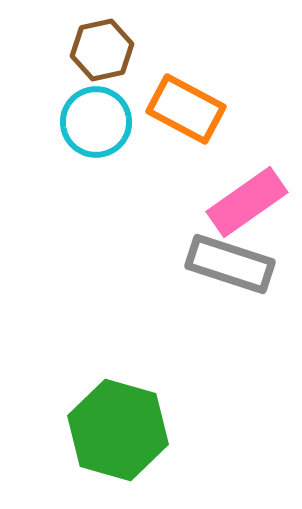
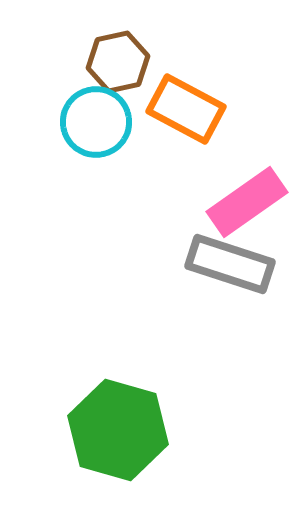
brown hexagon: moved 16 px right, 12 px down
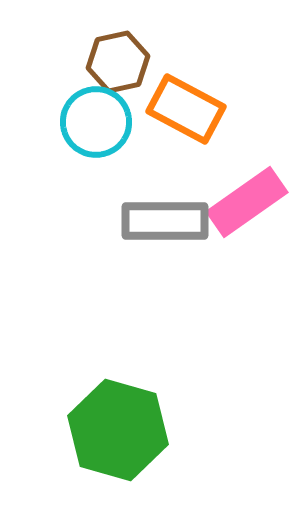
gray rectangle: moved 65 px left, 43 px up; rotated 18 degrees counterclockwise
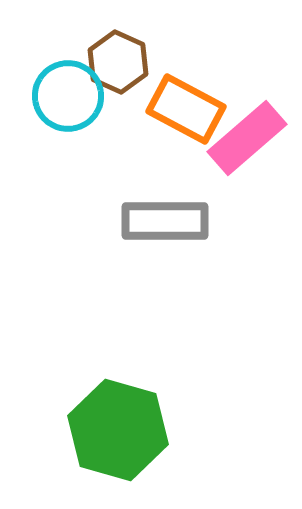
brown hexagon: rotated 24 degrees counterclockwise
cyan circle: moved 28 px left, 26 px up
pink rectangle: moved 64 px up; rotated 6 degrees counterclockwise
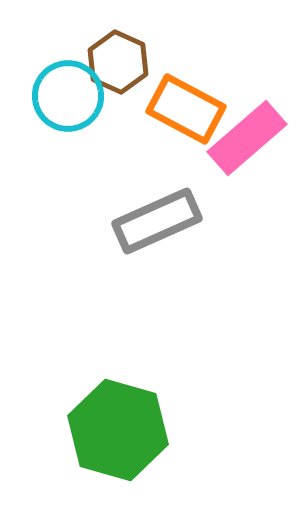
gray rectangle: moved 8 px left; rotated 24 degrees counterclockwise
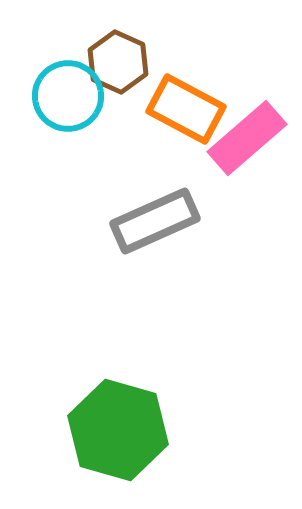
gray rectangle: moved 2 px left
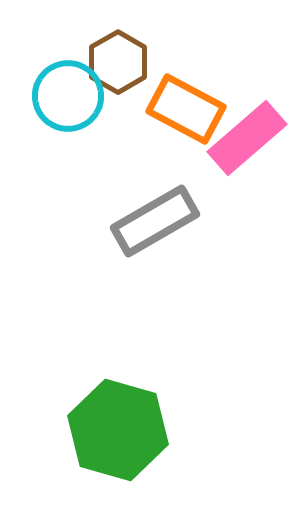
brown hexagon: rotated 6 degrees clockwise
gray rectangle: rotated 6 degrees counterclockwise
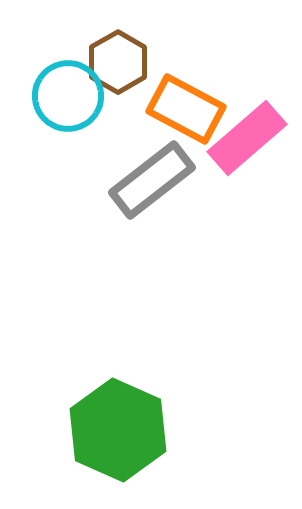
gray rectangle: moved 3 px left, 41 px up; rotated 8 degrees counterclockwise
green hexagon: rotated 8 degrees clockwise
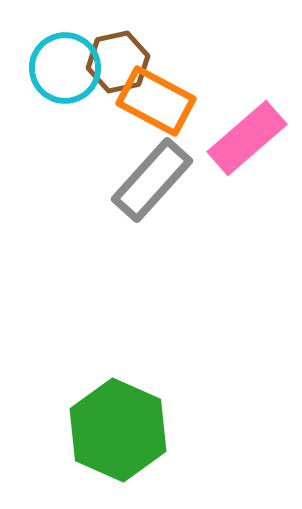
brown hexagon: rotated 18 degrees clockwise
cyan circle: moved 3 px left, 28 px up
orange rectangle: moved 30 px left, 8 px up
gray rectangle: rotated 10 degrees counterclockwise
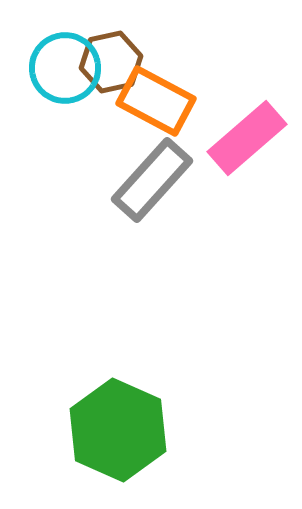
brown hexagon: moved 7 px left
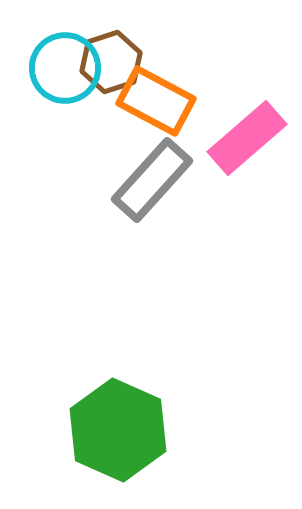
brown hexagon: rotated 6 degrees counterclockwise
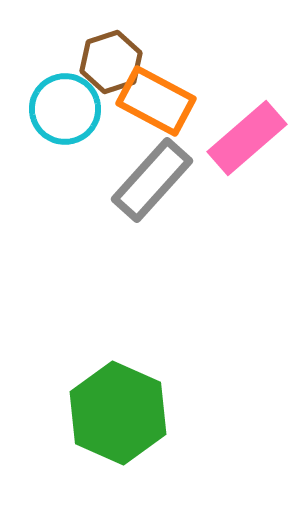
cyan circle: moved 41 px down
green hexagon: moved 17 px up
